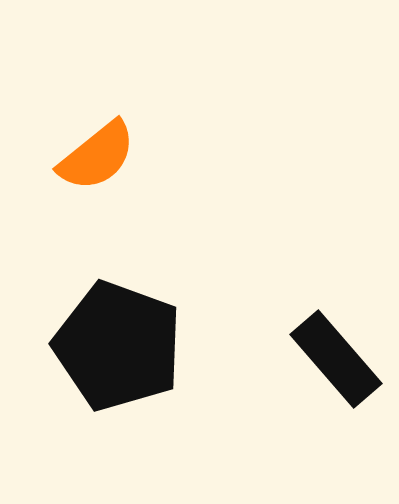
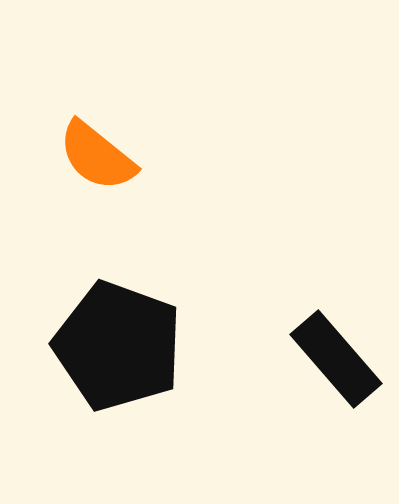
orange semicircle: rotated 78 degrees clockwise
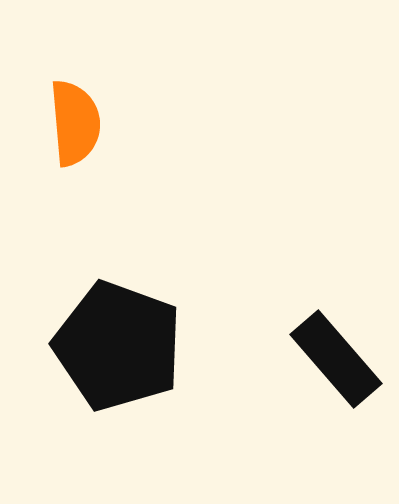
orange semicircle: moved 22 px left, 33 px up; rotated 134 degrees counterclockwise
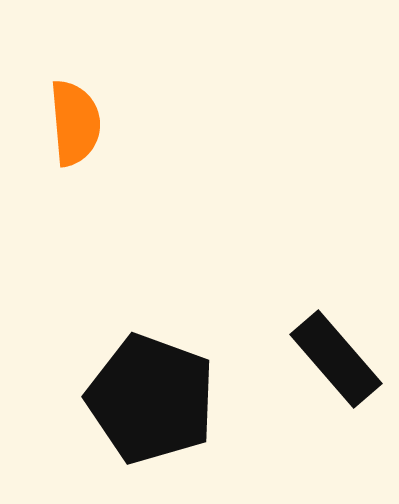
black pentagon: moved 33 px right, 53 px down
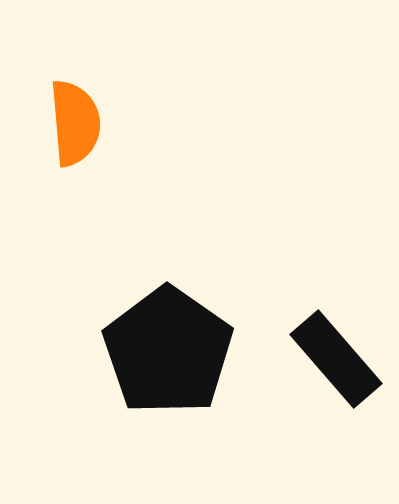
black pentagon: moved 17 px right, 48 px up; rotated 15 degrees clockwise
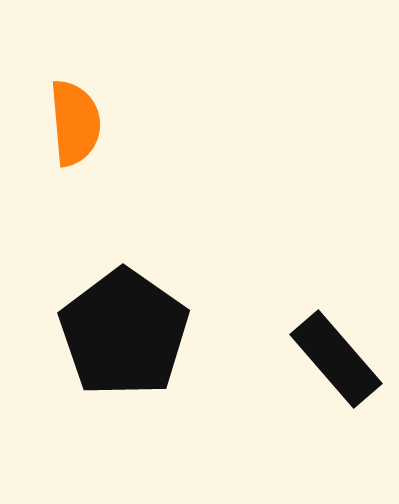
black pentagon: moved 44 px left, 18 px up
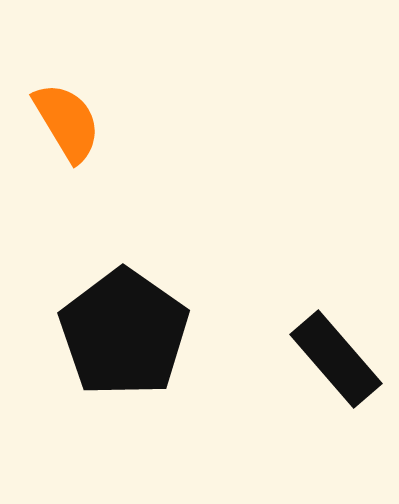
orange semicircle: moved 8 px left, 1 px up; rotated 26 degrees counterclockwise
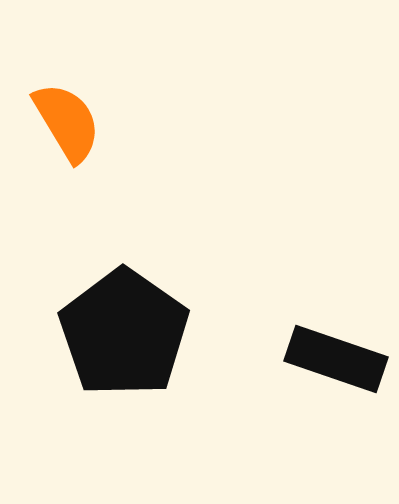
black rectangle: rotated 30 degrees counterclockwise
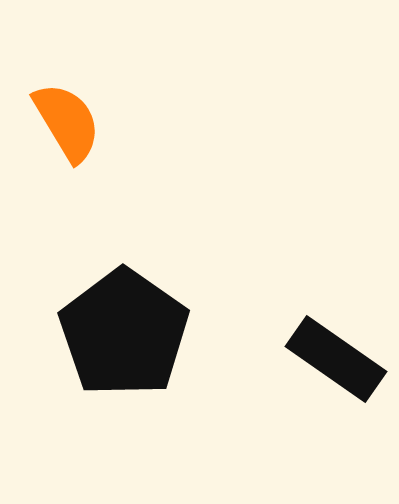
black rectangle: rotated 16 degrees clockwise
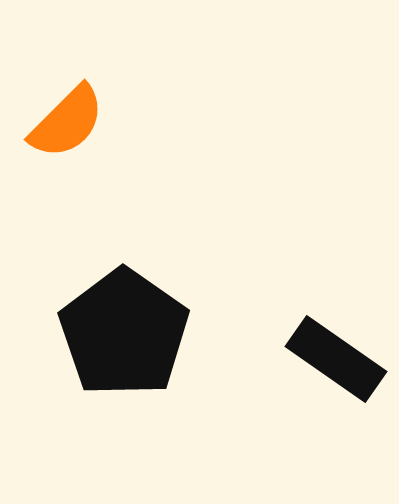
orange semicircle: rotated 76 degrees clockwise
